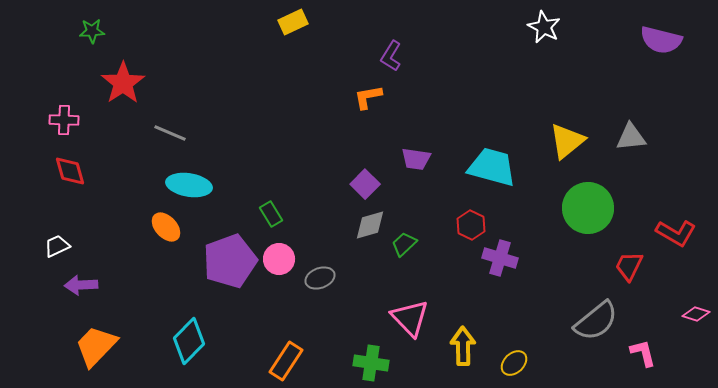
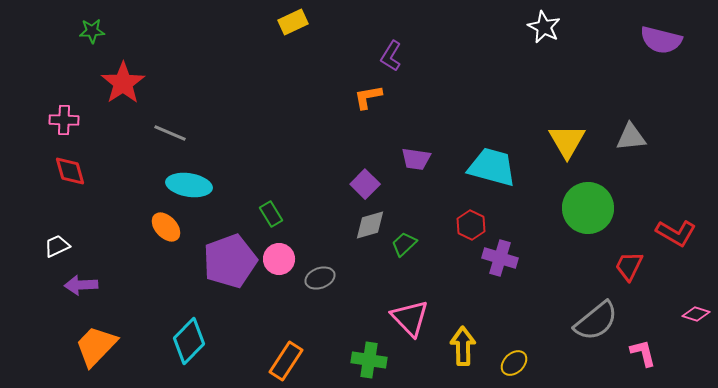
yellow triangle: rotated 21 degrees counterclockwise
green cross: moved 2 px left, 3 px up
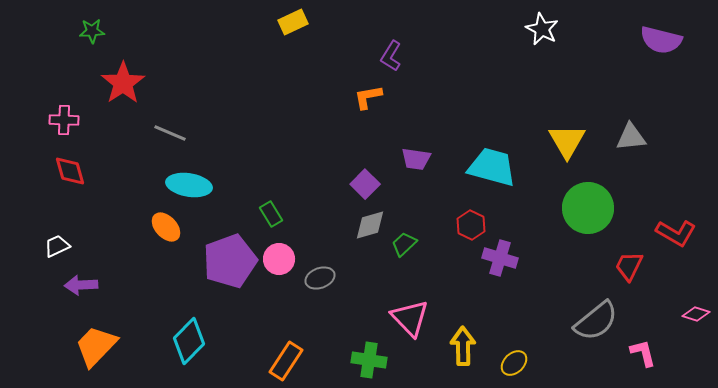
white star: moved 2 px left, 2 px down
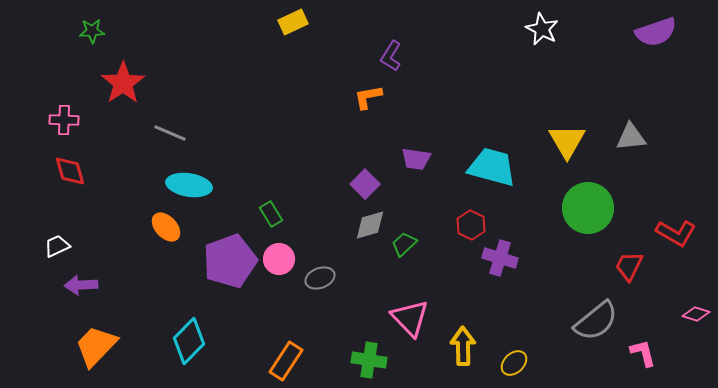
purple semicircle: moved 5 px left, 8 px up; rotated 33 degrees counterclockwise
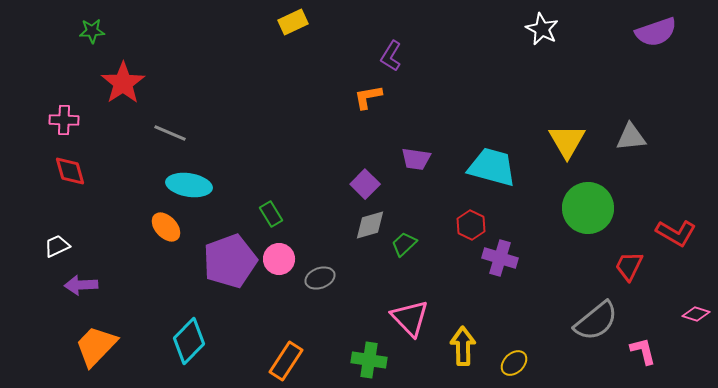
pink L-shape: moved 2 px up
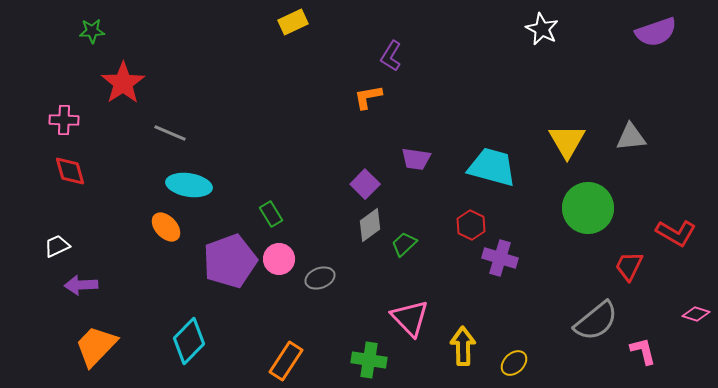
gray diamond: rotated 20 degrees counterclockwise
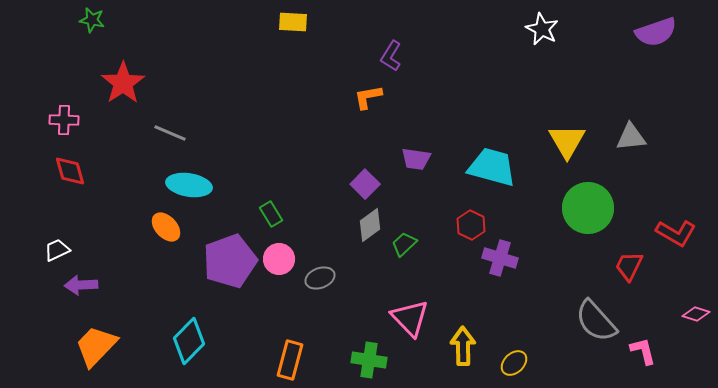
yellow rectangle: rotated 28 degrees clockwise
green star: moved 11 px up; rotated 15 degrees clockwise
white trapezoid: moved 4 px down
gray semicircle: rotated 87 degrees clockwise
orange rectangle: moved 4 px right, 1 px up; rotated 18 degrees counterclockwise
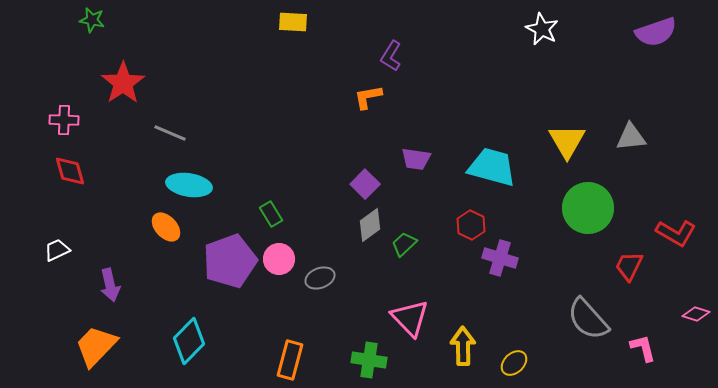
purple arrow: moved 29 px right; rotated 100 degrees counterclockwise
gray semicircle: moved 8 px left, 2 px up
pink L-shape: moved 3 px up
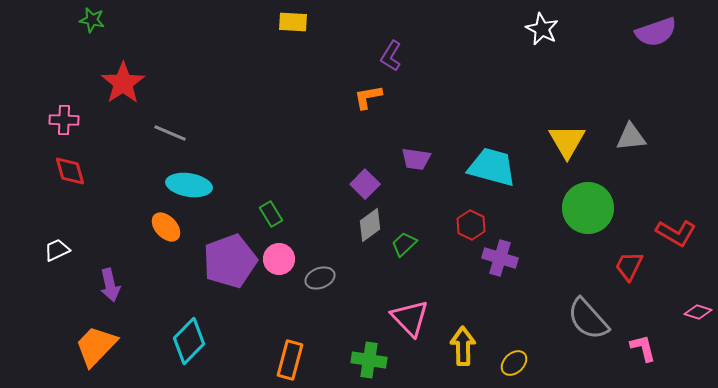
pink diamond: moved 2 px right, 2 px up
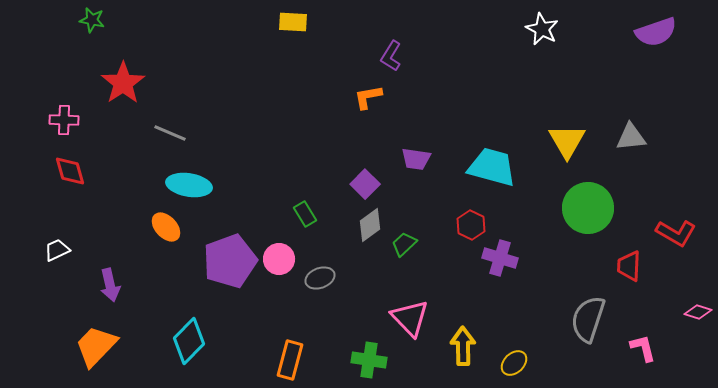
green rectangle: moved 34 px right
red trapezoid: rotated 24 degrees counterclockwise
gray semicircle: rotated 60 degrees clockwise
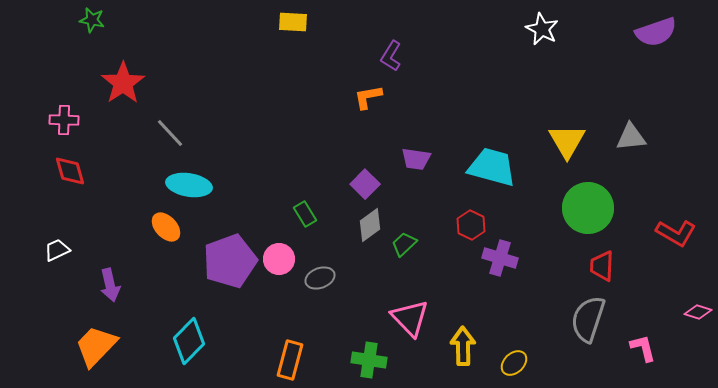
gray line: rotated 24 degrees clockwise
red trapezoid: moved 27 px left
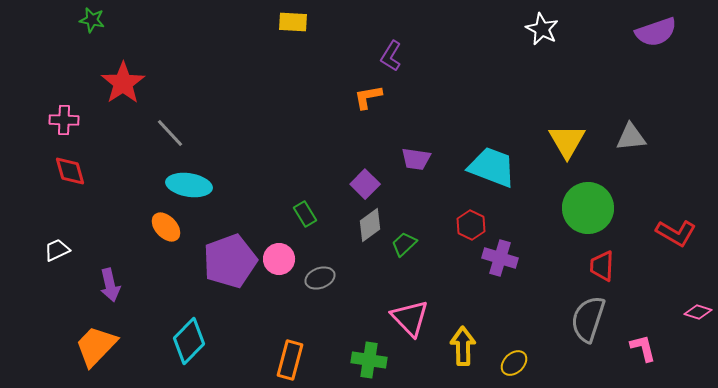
cyan trapezoid: rotated 6 degrees clockwise
